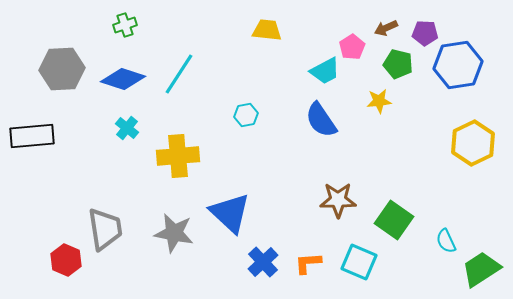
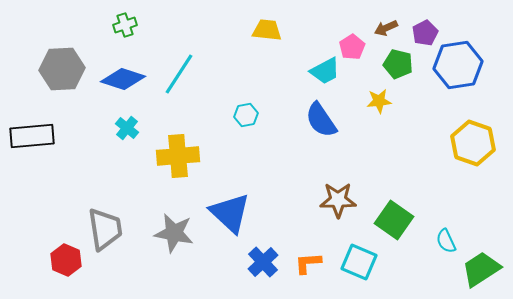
purple pentagon: rotated 30 degrees counterclockwise
yellow hexagon: rotated 15 degrees counterclockwise
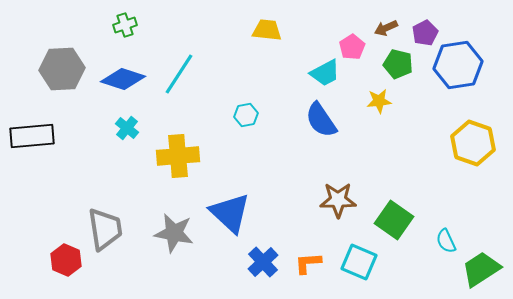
cyan trapezoid: moved 2 px down
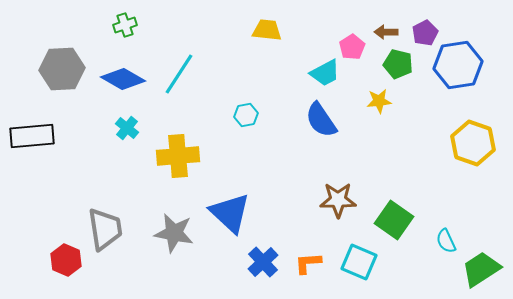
brown arrow: moved 4 px down; rotated 25 degrees clockwise
blue diamond: rotated 12 degrees clockwise
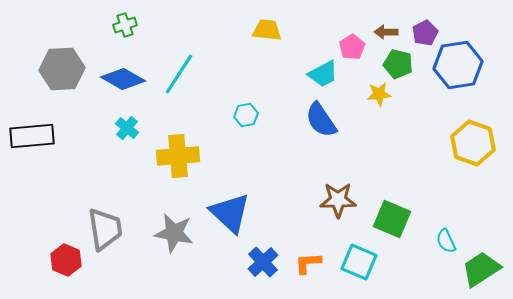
cyan trapezoid: moved 2 px left, 1 px down
yellow star: moved 7 px up
green square: moved 2 px left, 1 px up; rotated 12 degrees counterclockwise
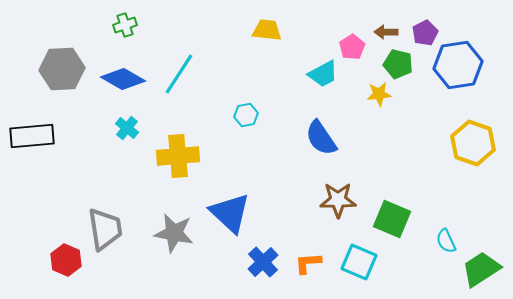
blue semicircle: moved 18 px down
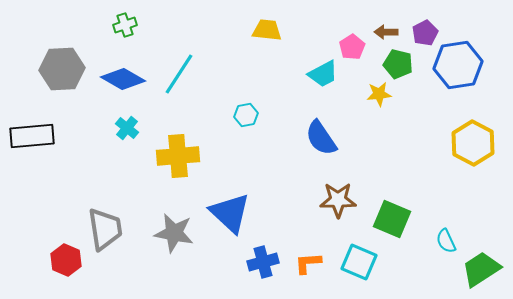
yellow hexagon: rotated 9 degrees clockwise
blue cross: rotated 28 degrees clockwise
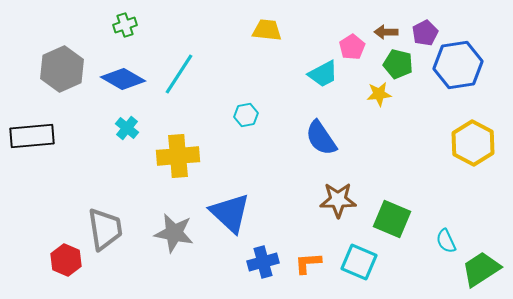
gray hexagon: rotated 21 degrees counterclockwise
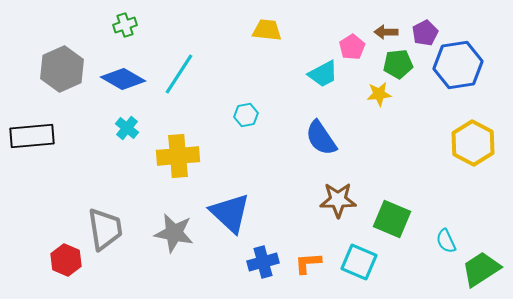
green pentagon: rotated 20 degrees counterclockwise
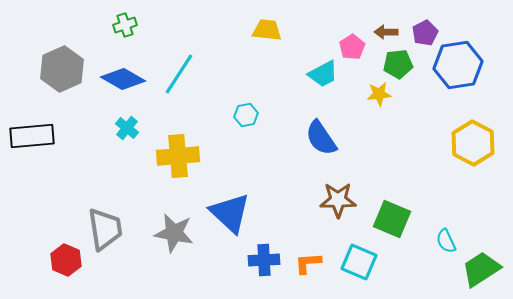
blue cross: moved 1 px right, 2 px up; rotated 12 degrees clockwise
